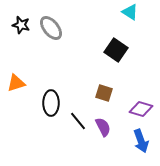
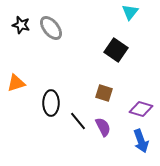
cyan triangle: rotated 36 degrees clockwise
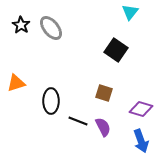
black star: rotated 18 degrees clockwise
black ellipse: moved 2 px up
black line: rotated 30 degrees counterclockwise
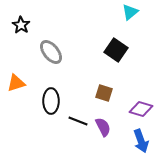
cyan triangle: rotated 12 degrees clockwise
gray ellipse: moved 24 px down
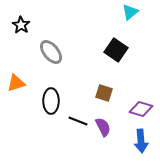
blue arrow: rotated 15 degrees clockwise
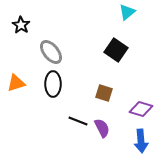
cyan triangle: moved 3 px left
black ellipse: moved 2 px right, 17 px up
purple semicircle: moved 1 px left, 1 px down
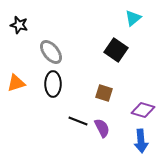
cyan triangle: moved 6 px right, 6 px down
black star: moved 2 px left; rotated 18 degrees counterclockwise
purple diamond: moved 2 px right, 1 px down
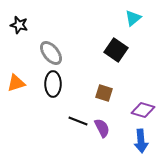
gray ellipse: moved 1 px down
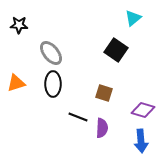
black star: rotated 12 degrees counterclockwise
black line: moved 4 px up
purple semicircle: rotated 30 degrees clockwise
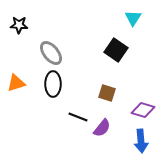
cyan triangle: rotated 18 degrees counterclockwise
brown square: moved 3 px right
purple semicircle: rotated 36 degrees clockwise
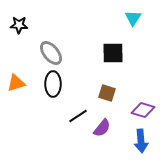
black square: moved 3 px left, 3 px down; rotated 35 degrees counterclockwise
black line: moved 1 px up; rotated 54 degrees counterclockwise
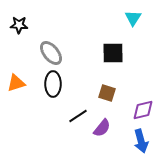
purple diamond: rotated 30 degrees counterclockwise
blue arrow: rotated 10 degrees counterclockwise
